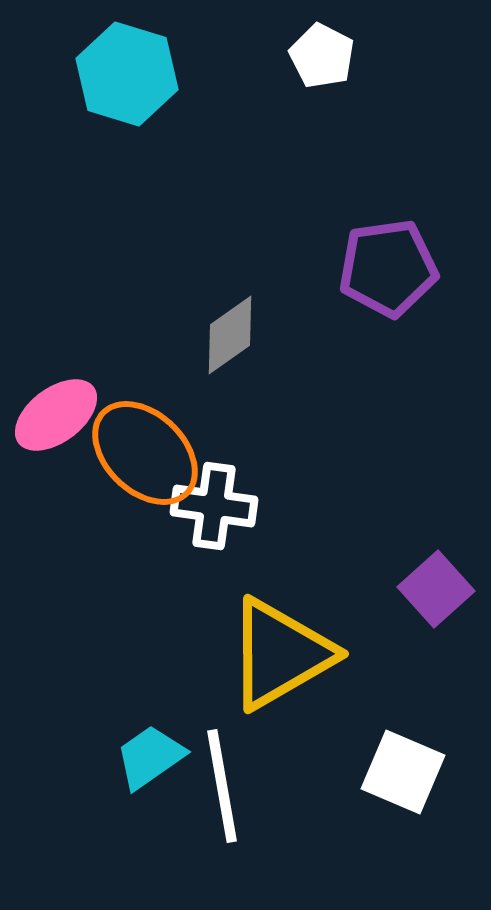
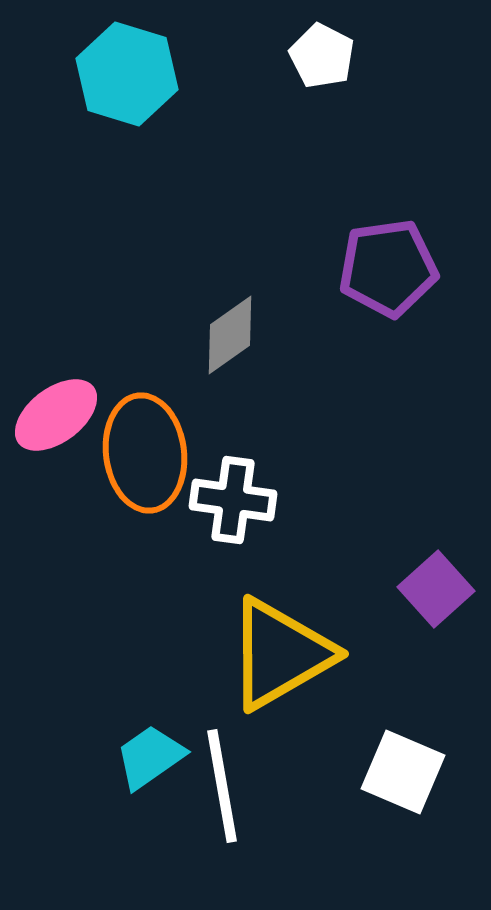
orange ellipse: rotated 39 degrees clockwise
white cross: moved 19 px right, 6 px up
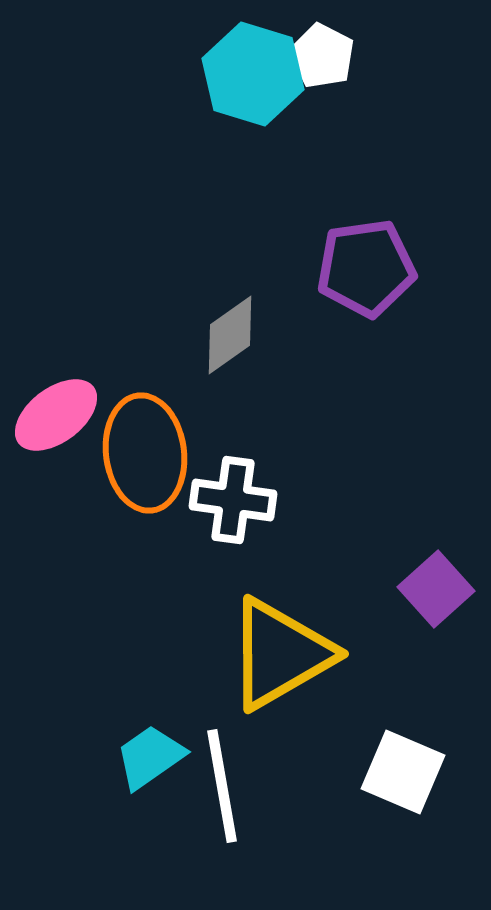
cyan hexagon: moved 126 px right
purple pentagon: moved 22 px left
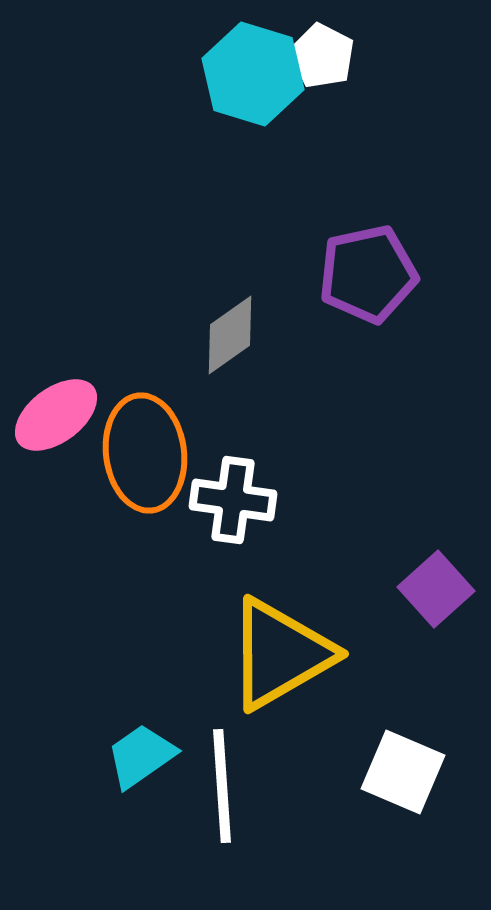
purple pentagon: moved 2 px right, 6 px down; rotated 4 degrees counterclockwise
cyan trapezoid: moved 9 px left, 1 px up
white line: rotated 6 degrees clockwise
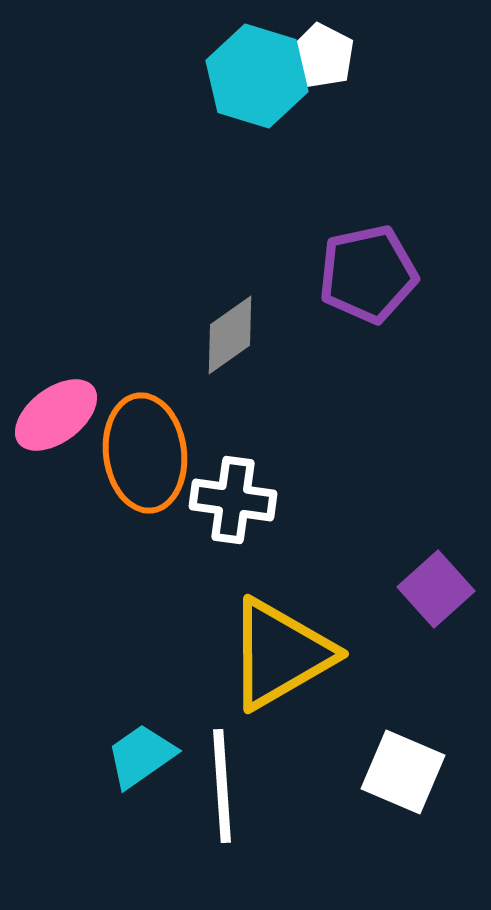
cyan hexagon: moved 4 px right, 2 px down
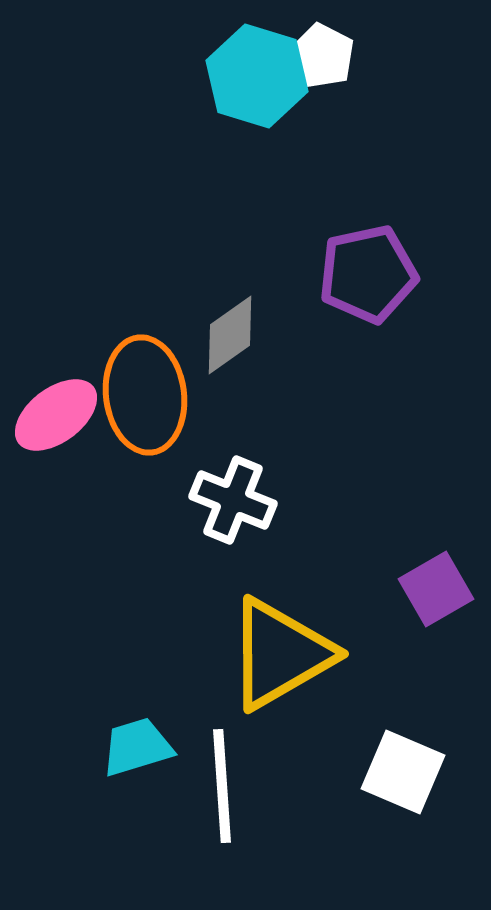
orange ellipse: moved 58 px up
white cross: rotated 14 degrees clockwise
purple square: rotated 12 degrees clockwise
cyan trapezoid: moved 4 px left, 9 px up; rotated 18 degrees clockwise
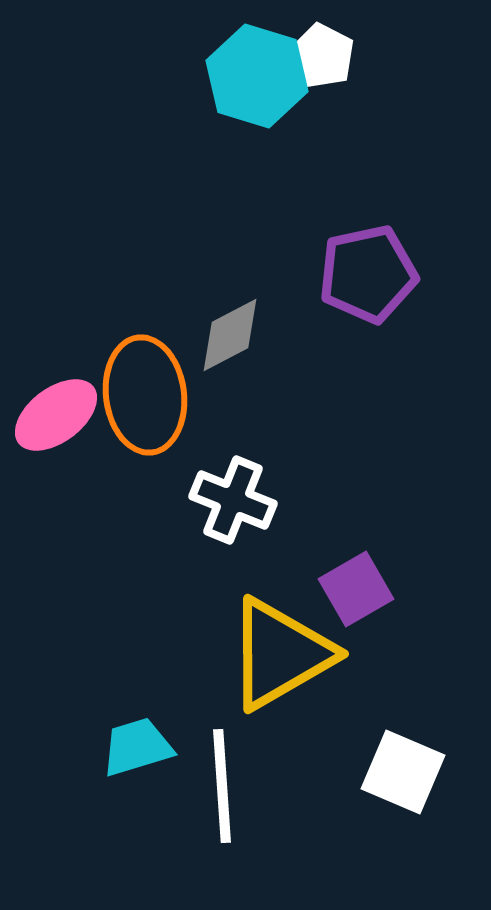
gray diamond: rotated 8 degrees clockwise
purple square: moved 80 px left
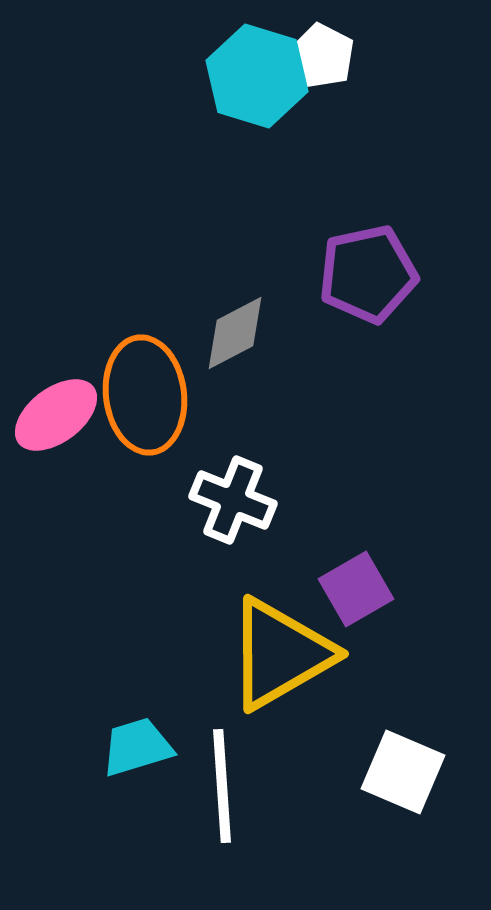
gray diamond: moved 5 px right, 2 px up
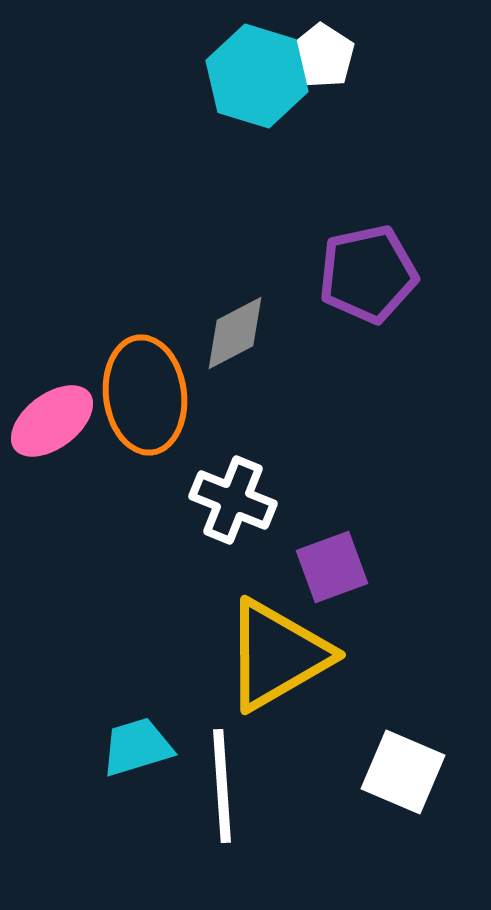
white pentagon: rotated 6 degrees clockwise
pink ellipse: moved 4 px left, 6 px down
purple square: moved 24 px left, 22 px up; rotated 10 degrees clockwise
yellow triangle: moved 3 px left, 1 px down
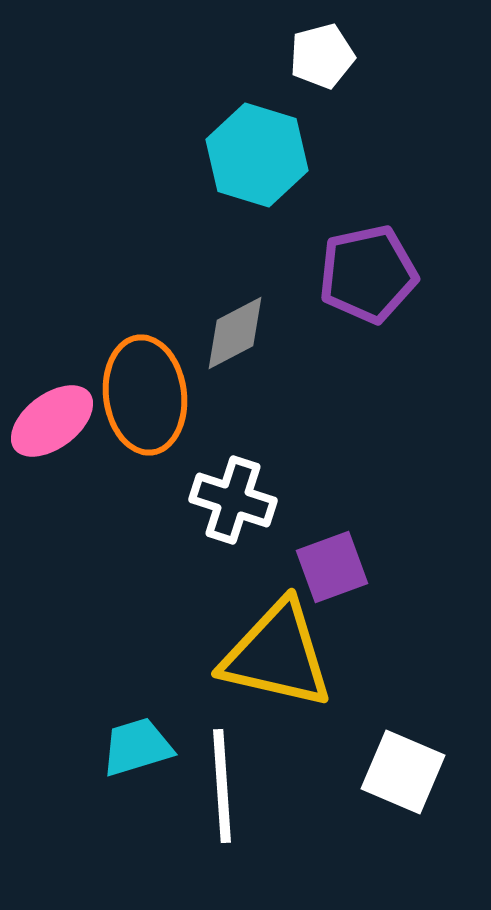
white pentagon: rotated 24 degrees clockwise
cyan hexagon: moved 79 px down
white cross: rotated 4 degrees counterclockwise
yellow triangle: rotated 43 degrees clockwise
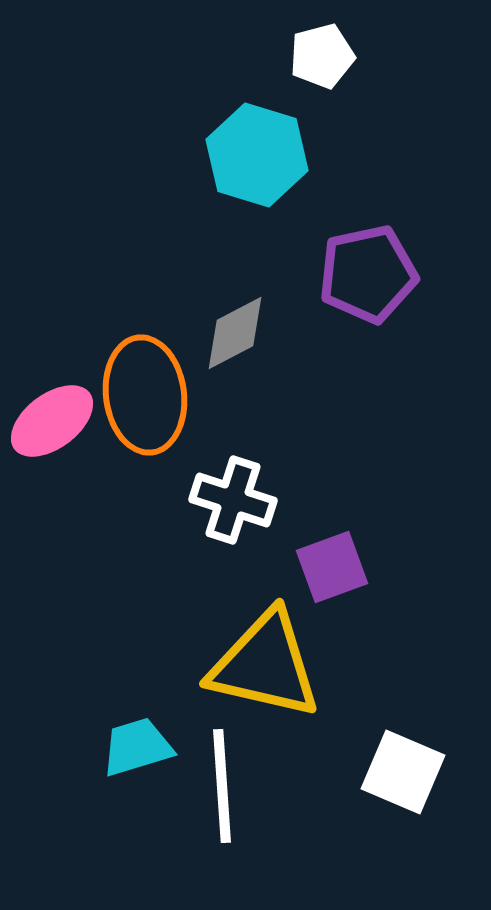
yellow triangle: moved 12 px left, 10 px down
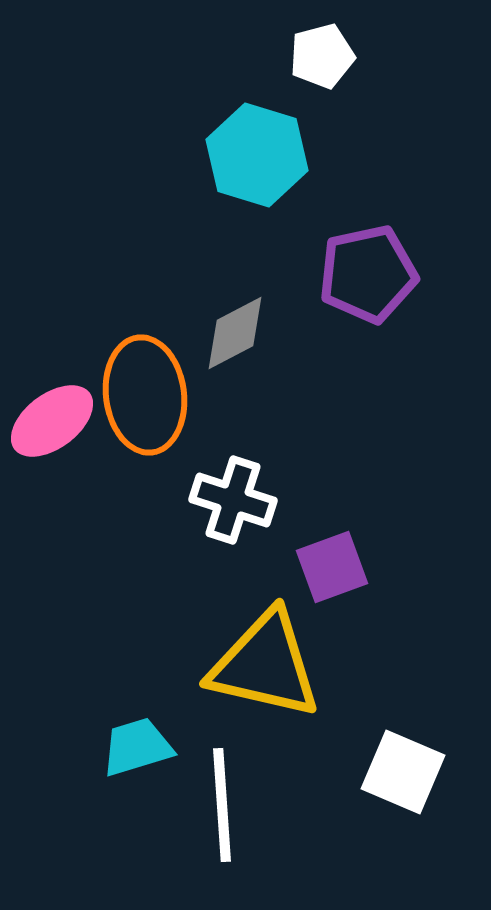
white line: moved 19 px down
